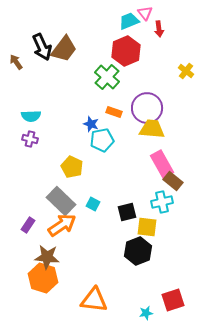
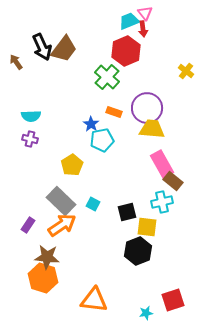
red arrow: moved 16 px left
blue star: rotated 14 degrees clockwise
yellow pentagon: moved 2 px up; rotated 15 degrees clockwise
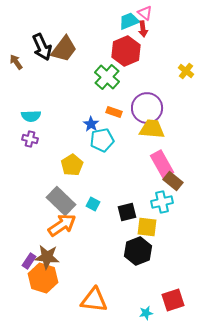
pink triangle: rotated 14 degrees counterclockwise
purple rectangle: moved 1 px right, 36 px down
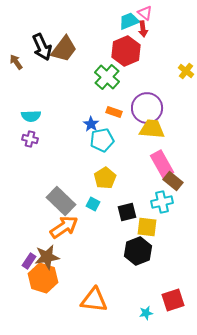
yellow pentagon: moved 33 px right, 13 px down
orange arrow: moved 2 px right, 2 px down
brown star: rotated 15 degrees counterclockwise
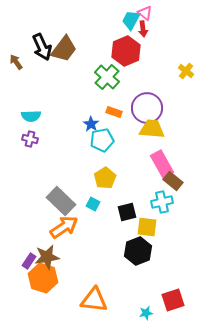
cyan trapezoid: moved 2 px right, 1 px up; rotated 40 degrees counterclockwise
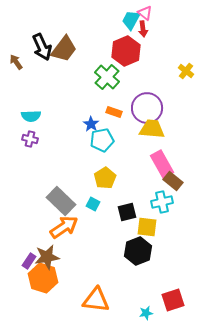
orange triangle: moved 2 px right
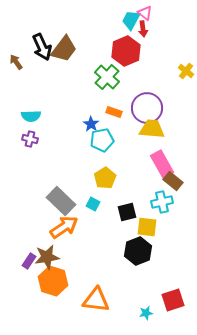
orange hexagon: moved 10 px right, 3 px down
